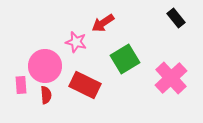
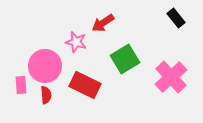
pink cross: moved 1 px up
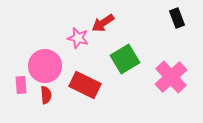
black rectangle: moved 1 px right; rotated 18 degrees clockwise
pink star: moved 2 px right, 4 px up
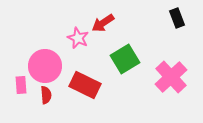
pink star: rotated 10 degrees clockwise
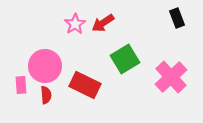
pink star: moved 3 px left, 14 px up; rotated 15 degrees clockwise
